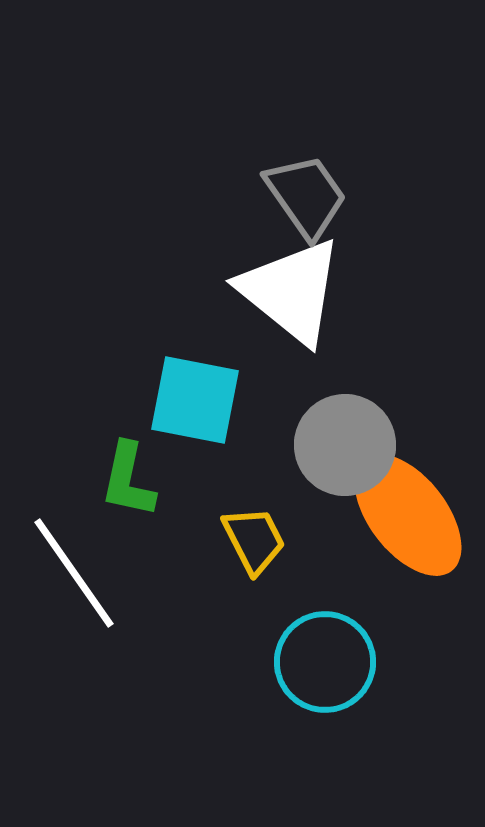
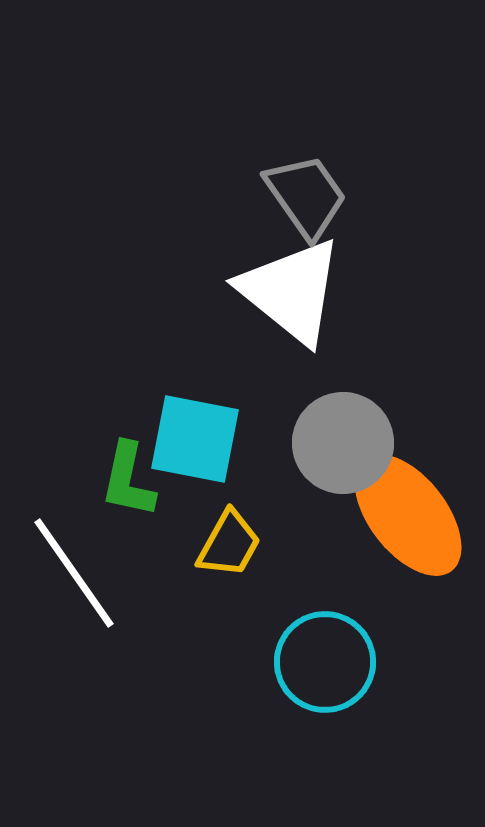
cyan square: moved 39 px down
gray circle: moved 2 px left, 2 px up
yellow trapezoid: moved 25 px left, 4 px down; rotated 56 degrees clockwise
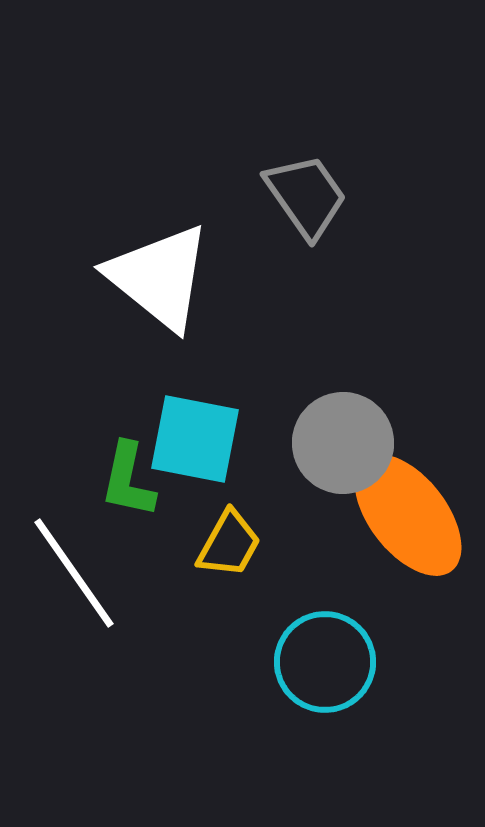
white triangle: moved 132 px left, 14 px up
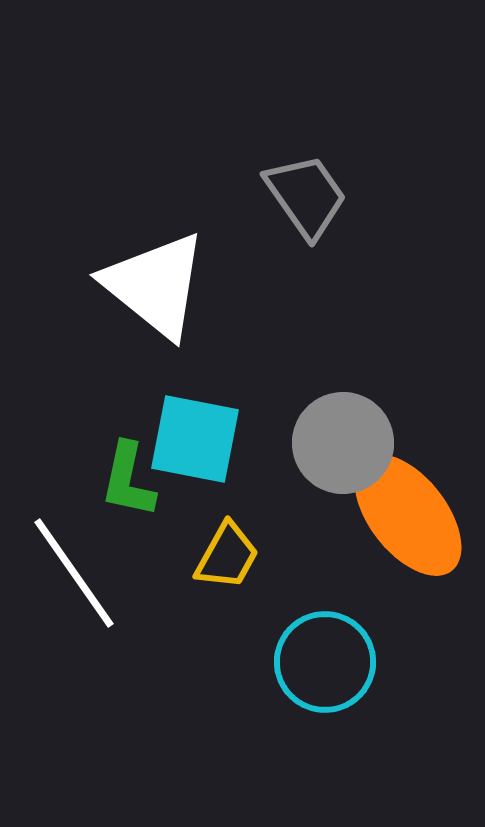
white triangle: moved 4 px left, 8 px down
yellow trapezoid: moved 2 px left, 12 px down
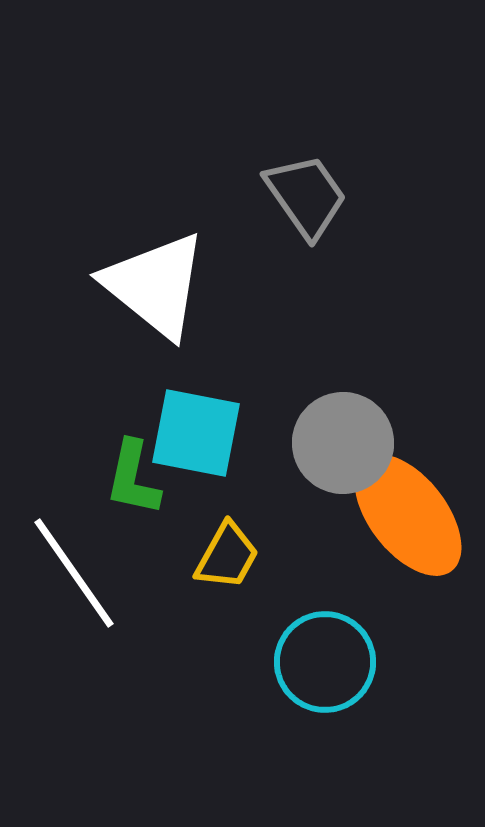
cyan square: moved 1 px right, 6 px up
green L-shape: moved 5 px right, 2 px up
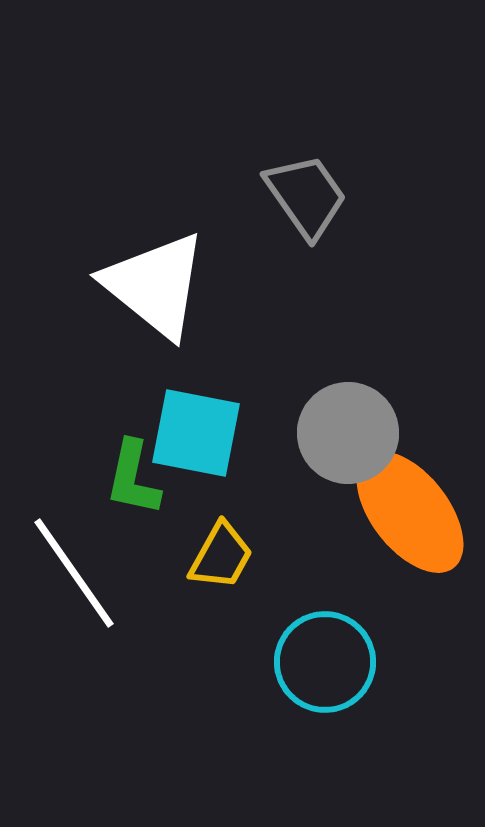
gray circle: moved 5 px right, 10 px up
orange ellipse: moved 2 px right, 3 px up
yellow trapezoid: moved 6 px left
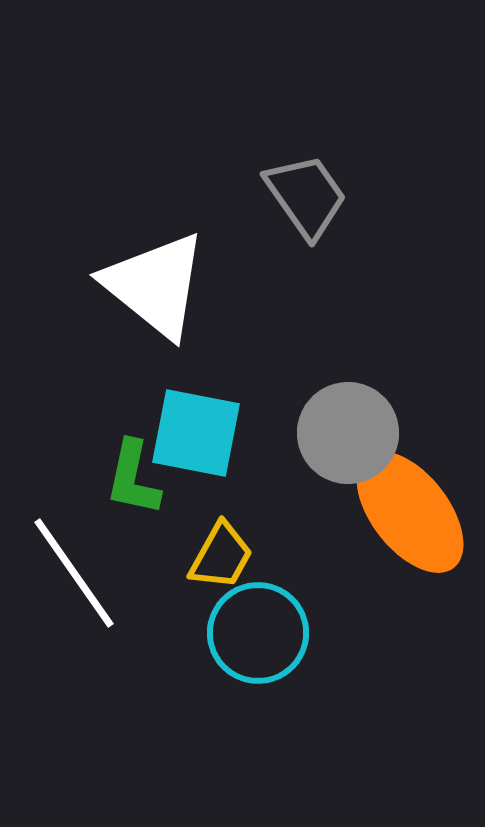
cyan circle: moved 67 px left, 29 px up
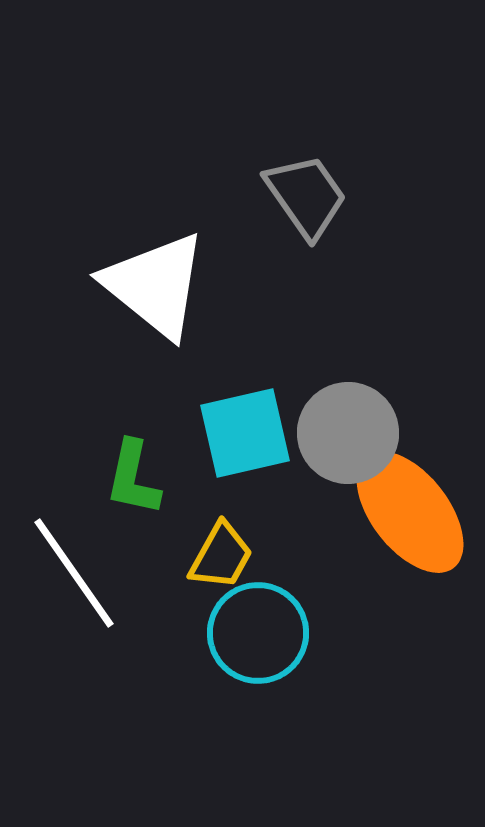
cyan square: moved 49 px right; rotated 24 degrees counterclockwise
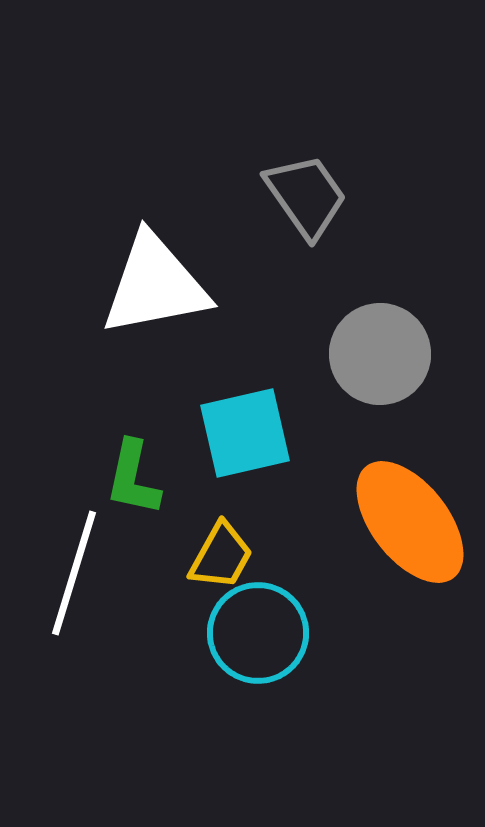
white triangle: rotated 50 degrees counterclockwise
gray circle: moved 32 px right, 79 px up
orange ellipse: moved 10 px down
white line: rotated 52 degrees clockwise
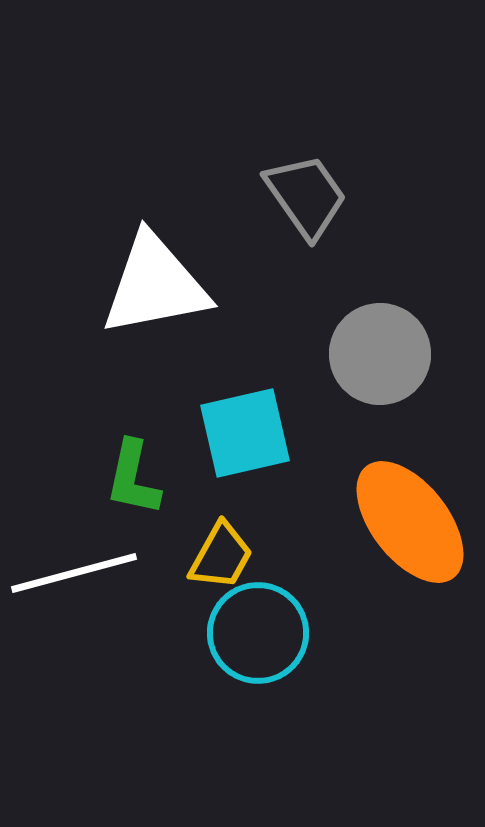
white line: rotated 58 degrees clockwise
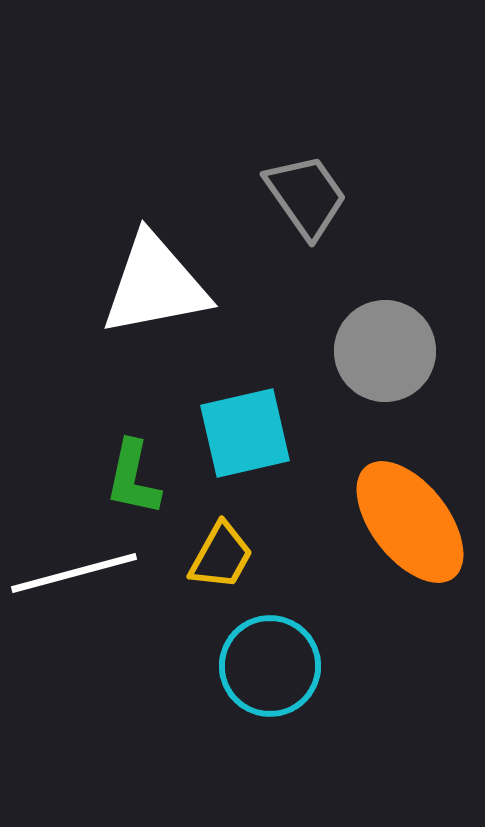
gray circle: moved 5 px right, 3 px up
cyan circle: moved 12 px right, 33 px down
